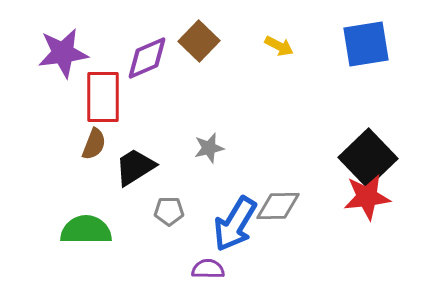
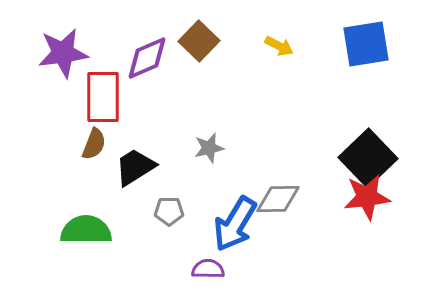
gray diamond: moved 7 px up
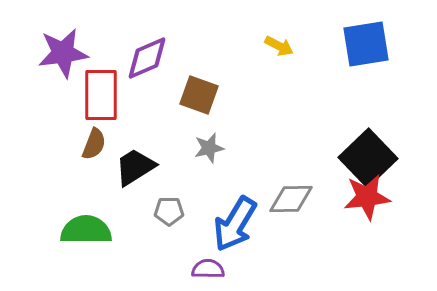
brown square: moved 54 px down; rotated 24 degrees counterclockwise
red rectangle: moved 2 px left, 2 px up
gray diamond: moved 13 px right
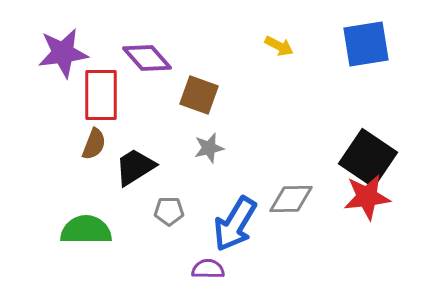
purple diamond: rotated 72 degrees clockwise
black square: rotated 12 degrees counterclockwise
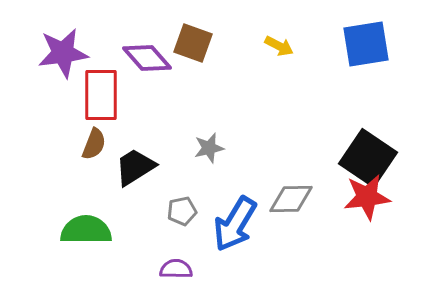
brown square: moved 6 px left, 52 px up
gray pentagon: moved 13 px right; rotated 12 degrees counterclockwise
purple semicircle: moved 32 px left
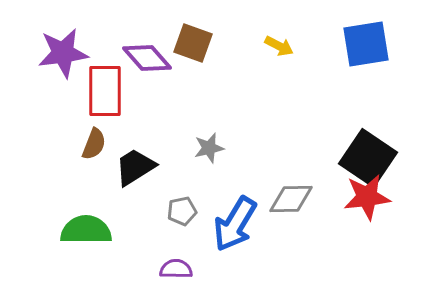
red rectangle: moved 4 px right, 4 px up
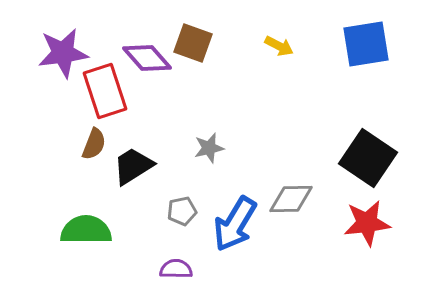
red rectangle: rotated 18 degrees counterclockwise
black trapezoid: moved 2 px left, 1 px up
red star: moved 26 px down
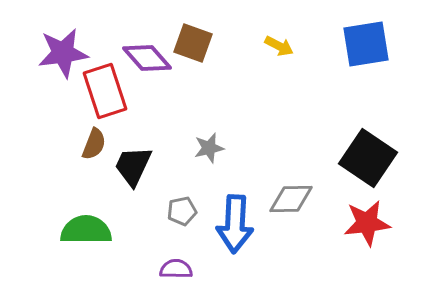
black trapezoid: rotated 33 degrees counterclockwise
blue arrow: rotated 28 degrees counterclockwise
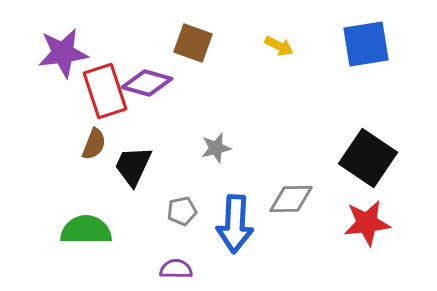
purple diamond: moved 25 px down; rotated 33 degrees counterclockwise
gray star: moved 7 px right
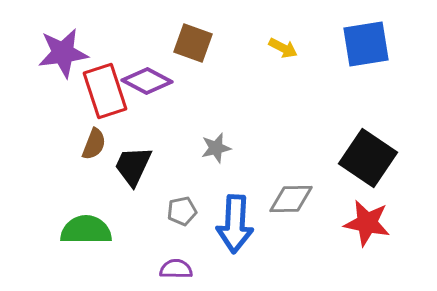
yellow arrow: moved 4 px right, 2 px down
purple diamond: moved 2 px up; rotated 12 degrees clockwise
red star: rotated 18 degrees clockwise
